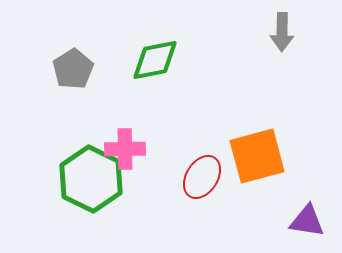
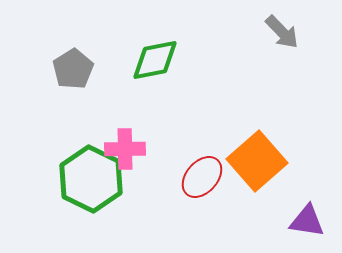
gray arrow: rotated 45 degrees counterclockwise
orange square: moved 5 px down; rotated 26 degrees counterclockwise
red ellipse: rotated 9 degrees clockwise
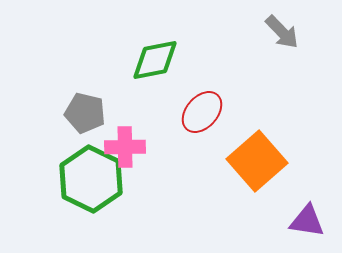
gray pentagon: moved 12 px right, 44 px down; rotated 27 degrees counterclockwise
pink cross: moved 2 px up
red ellipse: moved 65 px up
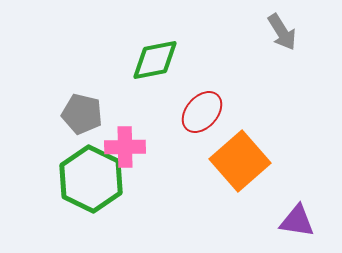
gray arrow: rotated 12 degrees clockwise
gray pentagon: moved 3 px left, 1 px down
orange square: moved 17 px left
purple triangle: moved 10 px left
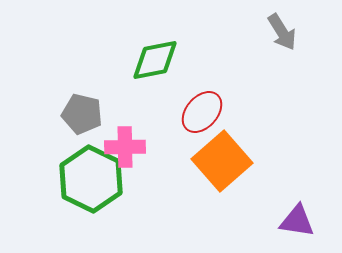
orange square: moved 18 px left
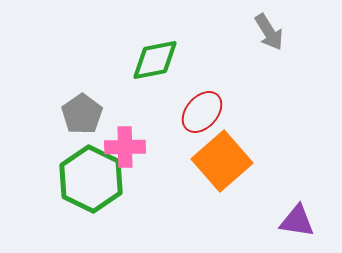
gray arrow: moved 13 px left
gray pentagon: rotated 24 degrees clockwise
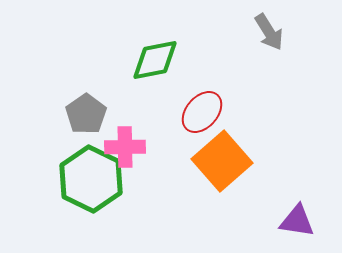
gray pentagon: moved 4 px right
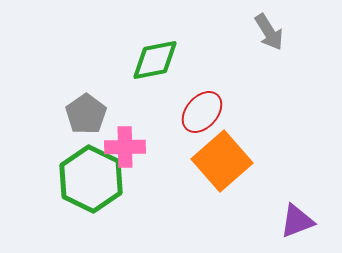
purple triangle: rotated 30 degrees counterclockwise
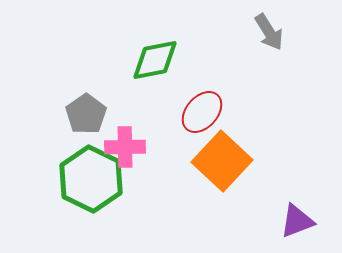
orange square: rotated 6 degrees counterclockwise
